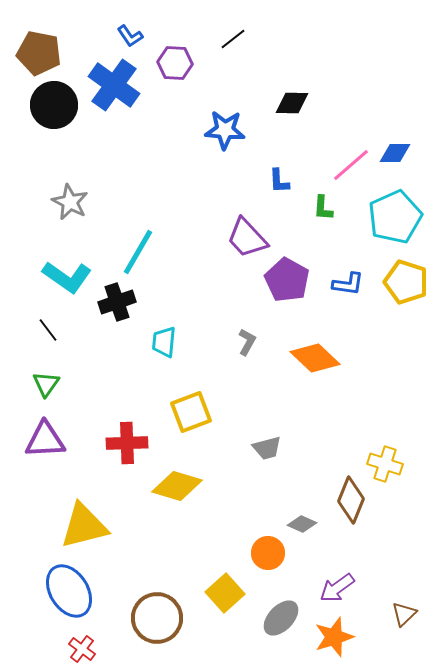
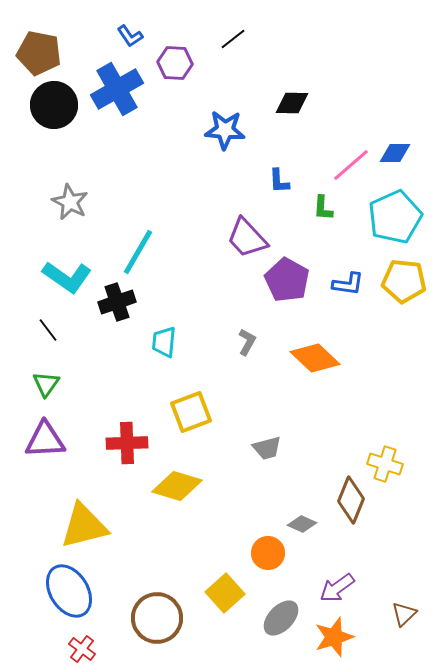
blue cross at (114, 85): moved 3 px right, 4 px down; rotated 24 degrees clockwise
yellow pentagon at (406, 282): moved 2 px left, 1 px up; rotated 12 degrees counterclockwise
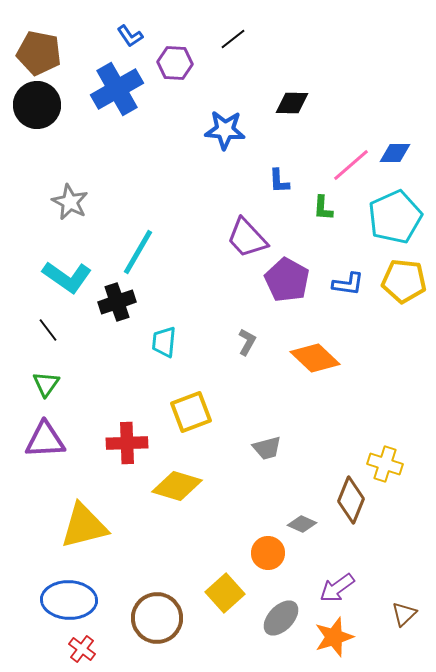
black circle at (54, 105): moved 17 px left
blue ellipse at (69, 591): moved 9 px down; rotated 56 degrees counterclockwise
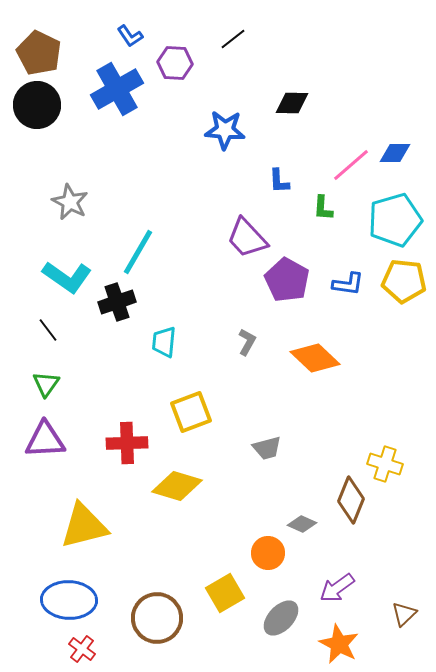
brown pentagon at (39, 53): rotated 15 degrees clockwise
cyan pentagon at (395, 217): moved 3 px down; rotated 8 degrees clockwise
yellow square at (225, 593): rotated 12 degrees clockwise
orange star at (334, 637): moved 5 px right, 7 px down; rotated 27 degrees counterclockwise
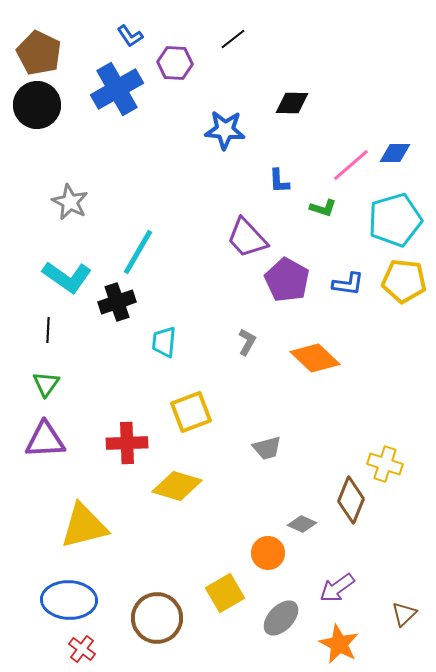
green L-shape at (323, 208): rotated 76 degrees counterclockwise
black line at (48, 330): rotated 40 degrees clockwise
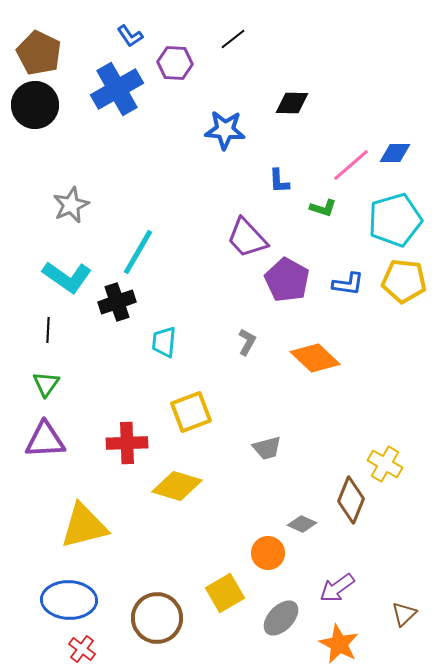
black circle at (37, 105): moved 2 px left
gray star at (70, 202): moved 1 px right, 3 px down; rotated 21 degrees clockwise
yellow cross at (385, 464): rotated 12 degrees clockwise
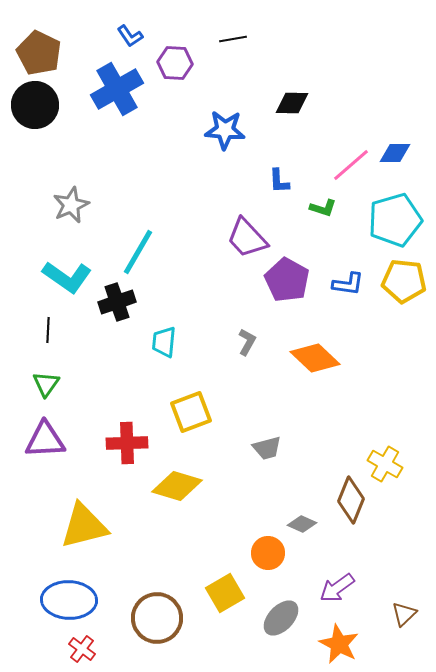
black line at (233, 39): rotated 28 degrees clockwise
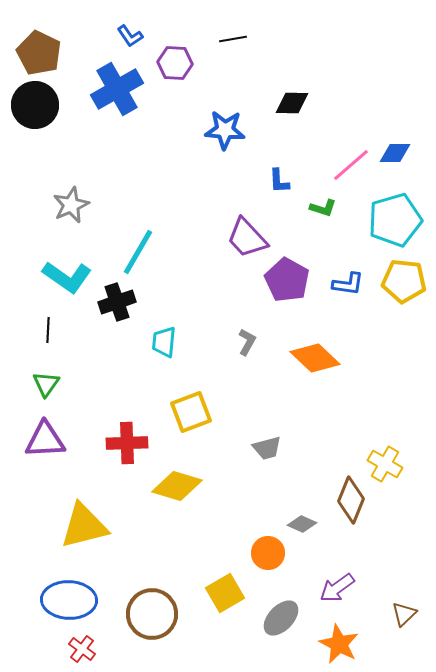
brown circle at (157, 618): moved 5 px left, 4 px up
